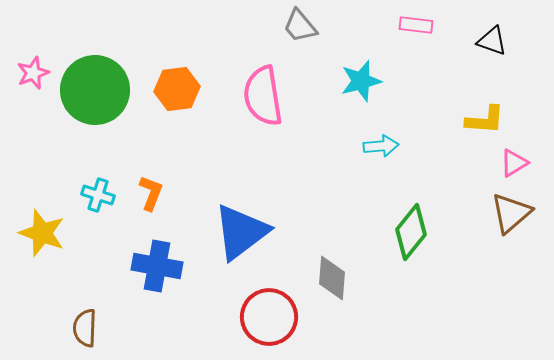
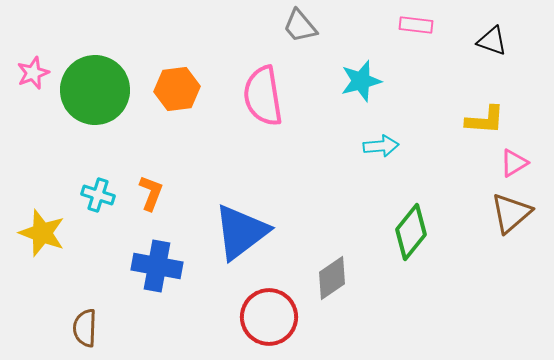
gray diamond: rotated 51 degrees clockwise
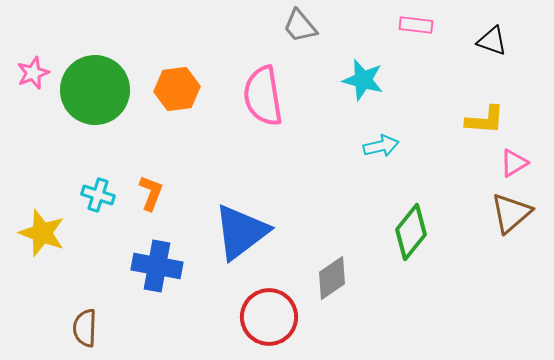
cyan star: moved 2 px right, 1 px up; rotated 30 degrees clockwise
cyan arrow: rotated 8 degrees counterclockwise
